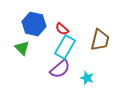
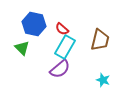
cyan star: moved 16 px right, 2 px down
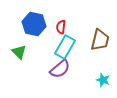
red semicircle: moved 1 px left, 2 px up; rotated 56 degrees clockwise
green triangle: moved 3 px left, 4 px down
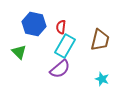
cyan rectangle: moved 1 px up
cyan star: moved 1 px left, 1 px up
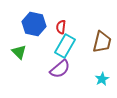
brown trapezoid: moved 2 px right, 2 px down
cyan star: rotated 24 degrees clockwise
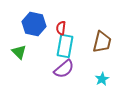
red semicircle: moved 1 px down
cyan rectangle: rotated 20 degrees counterclockwise
purple semicircle: moved 4 px right
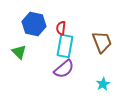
brown trapezoid: rotated 35 degrees counterclockwise
cyan star: moved 1 px right, 5 px down
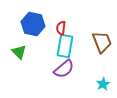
blue hexagon: moved 1 px left
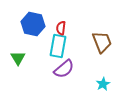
cyan rectangle: moved 7 px left
green triangle: moved 1 px left, 6 px down; rotated 14 degrees clockwise
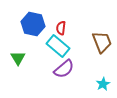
cyan rectangle: rotated 60 degrees counterclockwise
